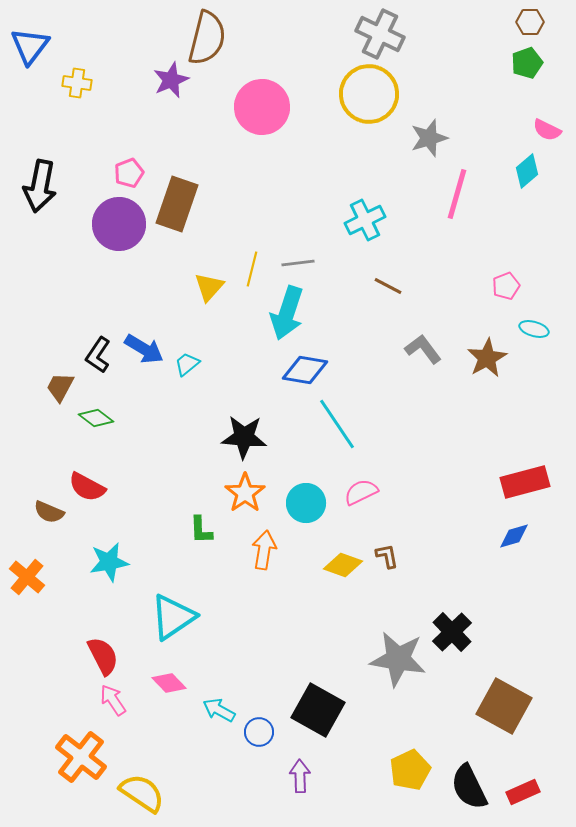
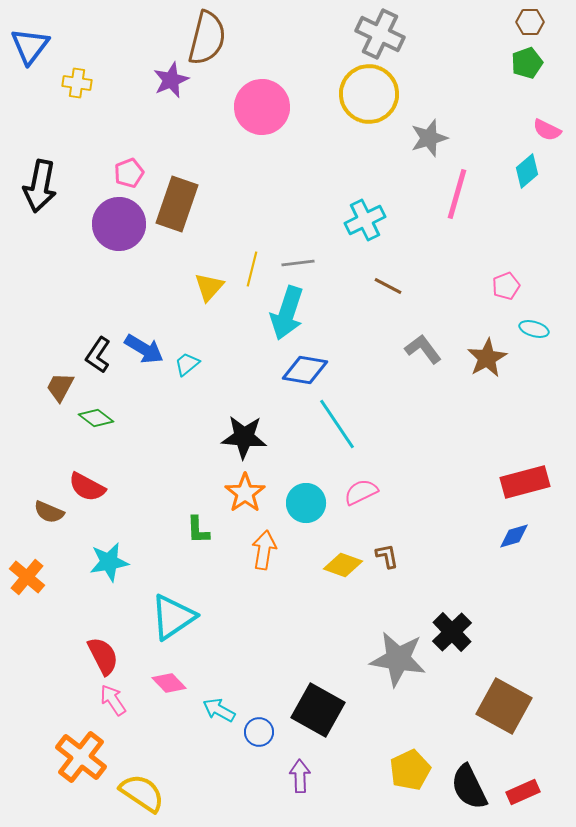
green L-shape at (201, 530): moved 3 px left
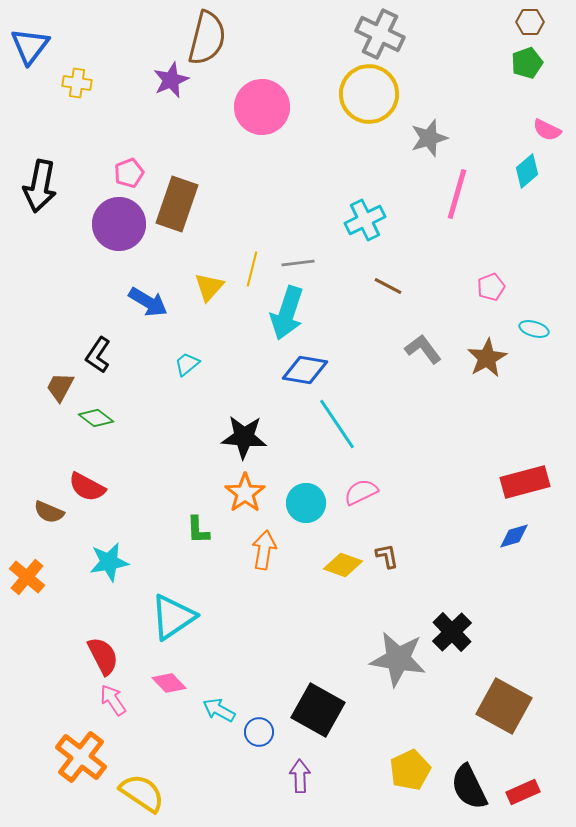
pink pentagon at (506, 286): moved 15 px left, 1 px down
blue arrow at (144, 349): moved 4 px right, 47 px up
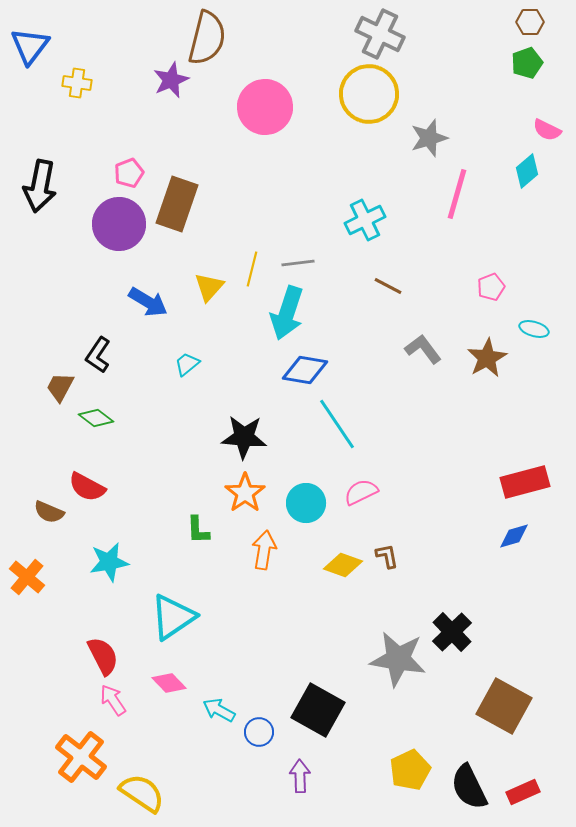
pink circle at (262, 107): moved 3 px right
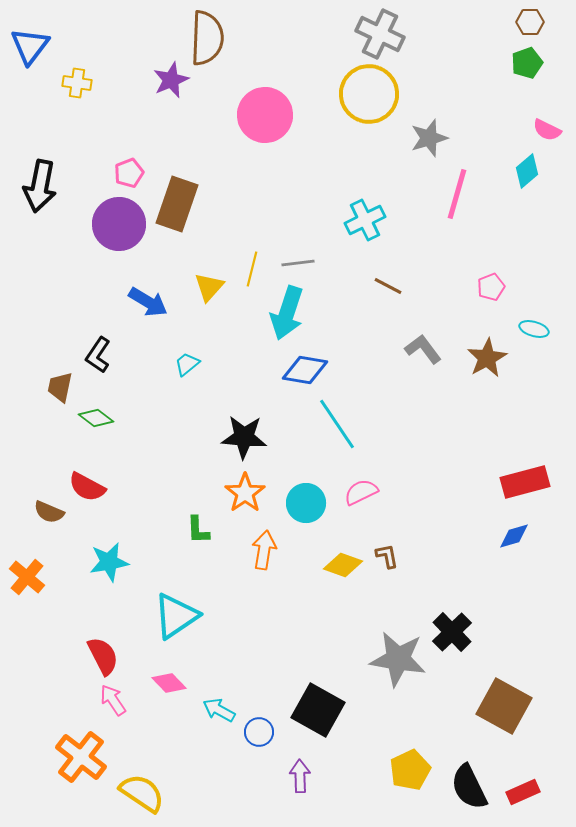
brown semicircle at (207, 38): rotated 12 degrees counterclockwise
pink circle at (265, 107): moved 8 px down
brown trapezoid at (60, 387): rotated 16 degrees counterclockwise
cyan triangle at (173, 617): moved 3 px right, 1 px up
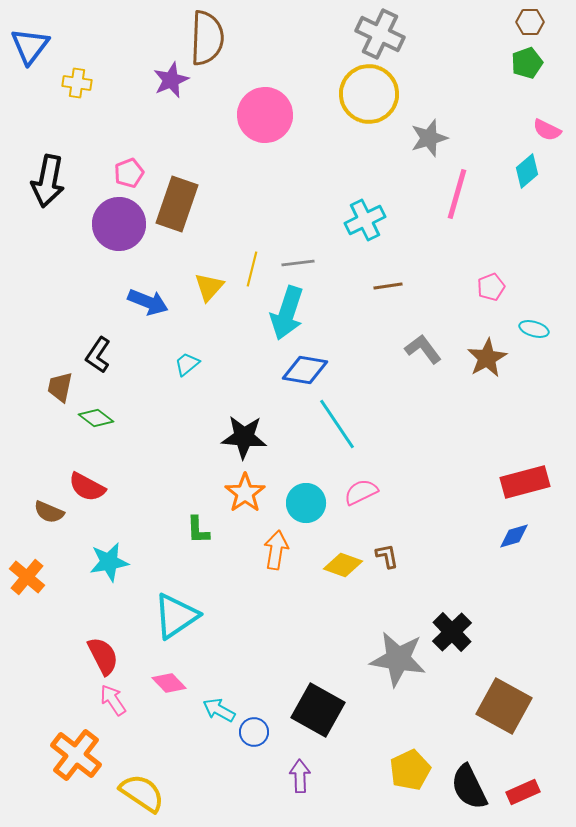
black arrow at (40, 186): moved 8 px right, 5 px up
brown line at (388, 286): rotated 36 degrees counterclockwise
blue arrow at (148, 302): rotated 9 degrees counterclockwise
orange arrow at (264, 550): moved 12 px right
blue circle at (259, 732): moved 5 px left
orange cross at (81, 757): moved 5 px left, 2 px up
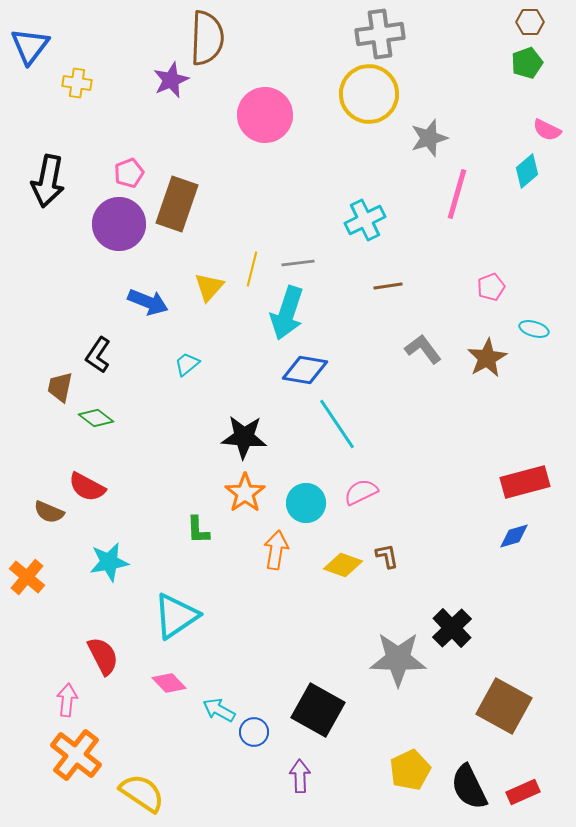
gray cross at (380, 34): rotated 33 degrees counterclockwise
black cross at (452, 632): moved 4 px up
gray star at (398, 659): rotated 8 degrees counterclockwise
pink arrow at (113, 700): moved 46 px left; rotated 40 degrees clockwise
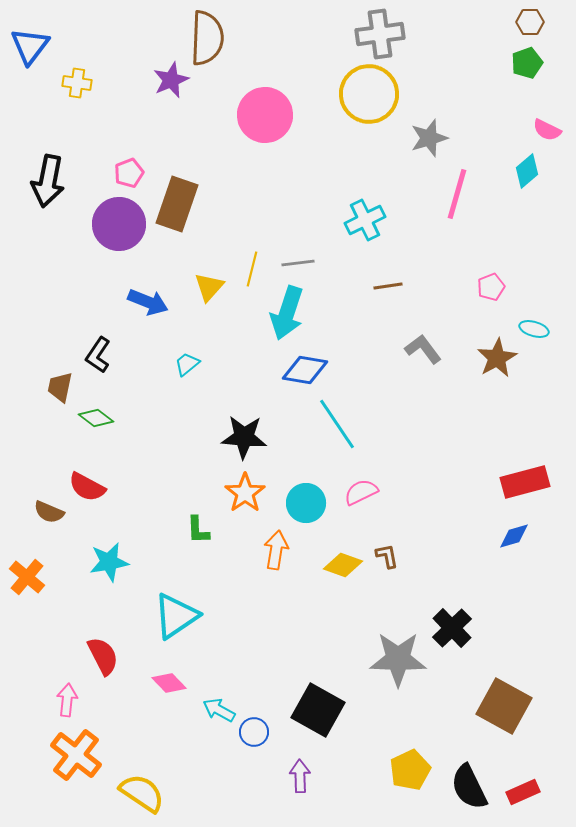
brown star at (487, 358): moved 10 px right
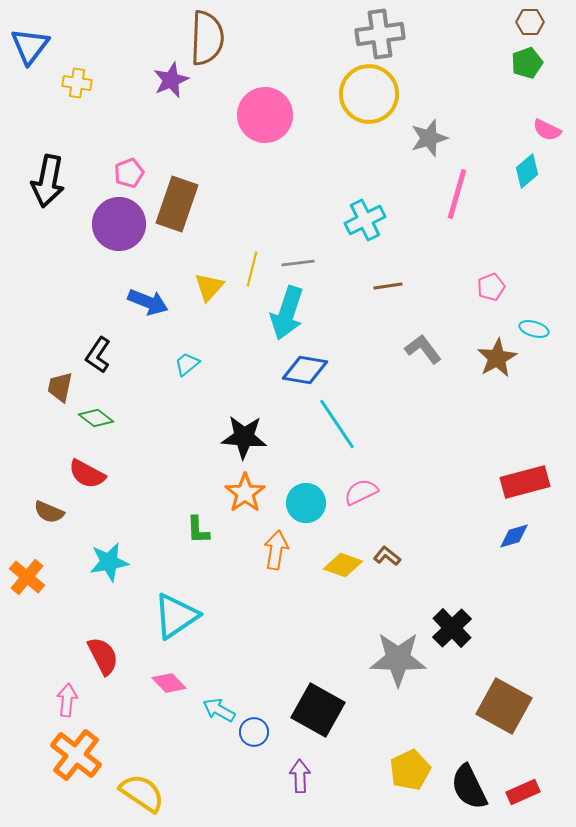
red semicircle at (87, 487): moved 13 px up
brown L-shape at (387, 556): rotated 40 degrees counterclockwise
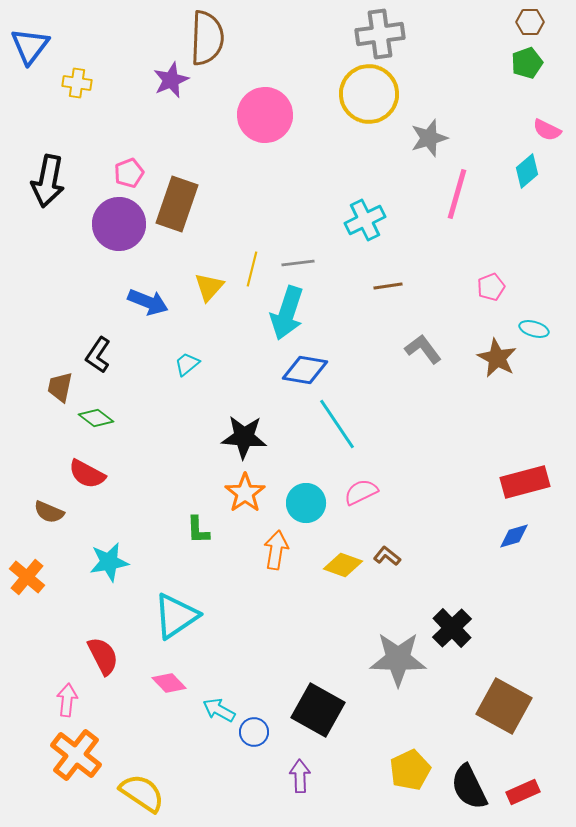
brown star at (497, 358): rotated 15 degrees counterclockwise
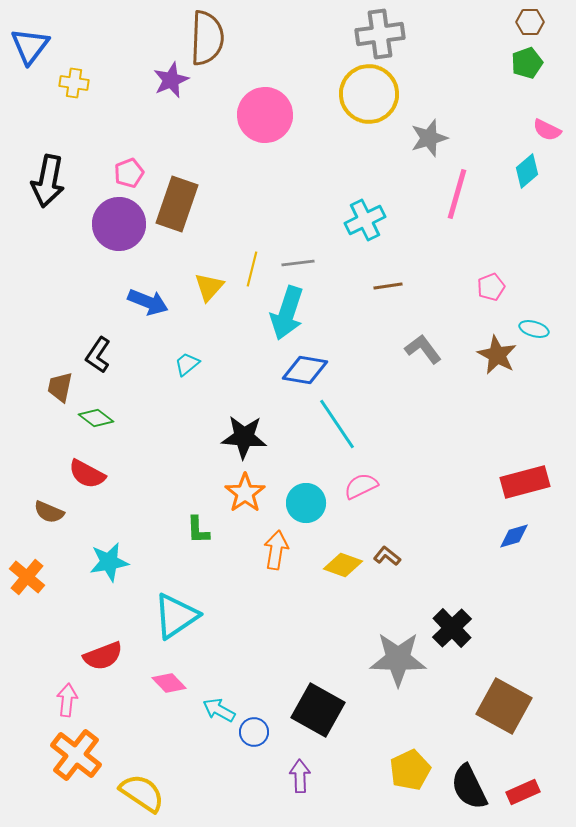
yellow cross at (77, 83): moved 3 px left
brown star at (497, 358): moved 3 px up
pink semicircle at (361, 492): moved 6 px up
red semicircle at (103, 656): rotated 96 degrees clockwise
